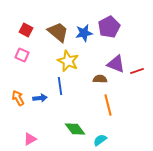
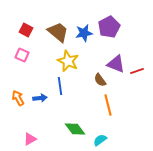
brown semicircle: moved 1 px down; rotated 128 degrees counterclockwise
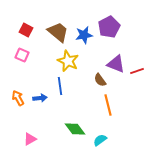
blue star: moved 2 px down
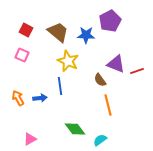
purple pentagon: moved 1 px right, 6 px up
blue star: moved 2 px right; rotated 12 degrees clockwise
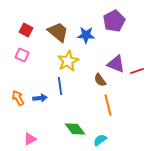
purple pentagon: moved 4 px right
yellow star: rotated 20 degrees clockwise
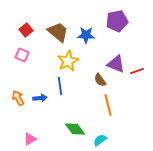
purple pentagon: moved 3 px right; rotated 15 degrees clockwise
red square: rotated 24 degrees clockwise
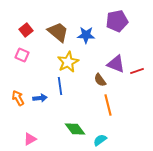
yellow star: moved 1 px down
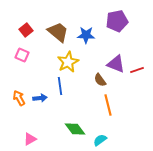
red line: moved 1 px up
orange arrow: moved 1 px right
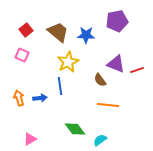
orange arrow: rotated 14 degrees clockwise
orange line: rotated 70 degrees counterclockwise
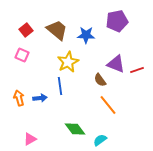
brown trapezoid: moved 1 px left, 2 px up
orange line: rotated 45 degrees clockwise
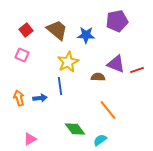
brown semicircle: moved 2 px left, 3 px up; rotated 128 degrees clockwise
orange line: moved 5 px down
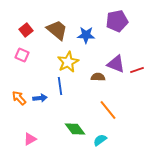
orange arrow: rotated 28 degrees counterclockwise
